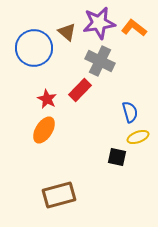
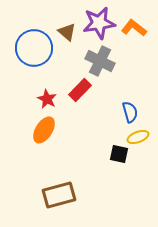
black square: moved 2 px right, 3 px up
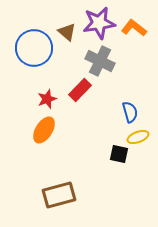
red star: rotated 24 degrees clockwise
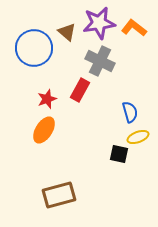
red rectangle: rotated 15 degrees counterclockwise
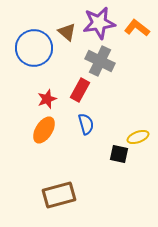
orange L-shape: moved 3 px right
blue semicircle: moved 44 px left, 12 px down
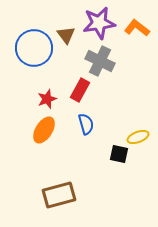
brown triangle: moved 1 px left, 3 px down; rotated 12 degrees clockwise
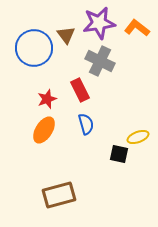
red rectangle: rotated 55 degrees counterclockwise
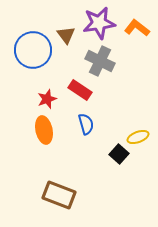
blue circle: moved 1 px left, 2 px down
red rectangle: rotated 30 degrees counterclockwise
orange ellipse: rotated 44 degrees counterclockwise
black square: rotated 30 degrees clockwise
brown rectangle: rotated 36 degrees clockwise
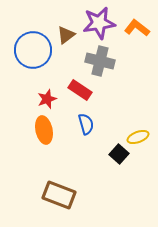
brown triangle: rotated 30 degrees clockwise
gray cross: rotated 12 degrees counterclockwise
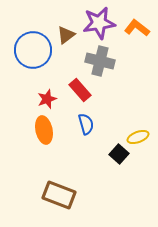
red rectangle: rotated 15 degrees clockwise
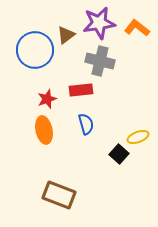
blue circle: moved 2 px right
red rectangle: moved 1 px right; rotated 55 degrees counterclockwise
